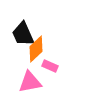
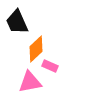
black trapezoid: moved 6 px left, 12 px up
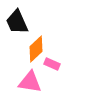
pink rectangle: moved 2 px right, 2 px up
pink triangle: rotated 20 degrees clockwise
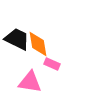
black trapezoid: moved 17 px down; rotated 140 degrees clockwise
orange diamond: moved 2 px right, 5 px up; rotated 56 degrees counterclockwise
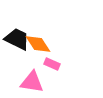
orange diamond: rotated 24 degrees counterclockwise
pink triangle: moved 2 px right
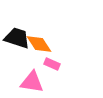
black trapezoid: moved 1 px up; rotated 8 degrees counterclockwise
orange diamond: moved 1 px right
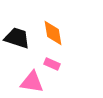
orange diamond: moved 14 px right, 11 px up; rotated 24 degrees clockwise
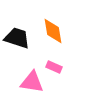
orange diamond: moved 2 px up
pink rectangle: moved 2 px right, 3 px down
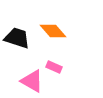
orange diamond: rotated 32 degrees counterclockwise
pink triangle: moved 1 px up; rotated 20 degrees clockwise
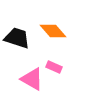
pink triangle: moved 2 px up
